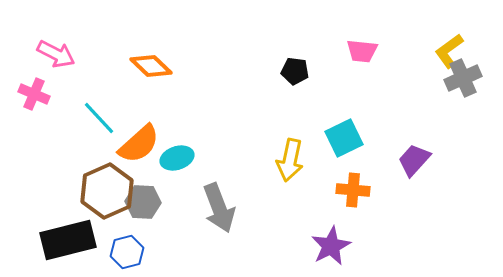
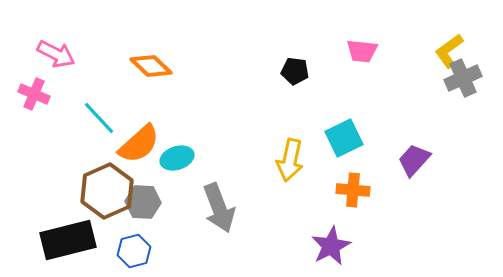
blue hexagon: moved 7 px right, 1 px up
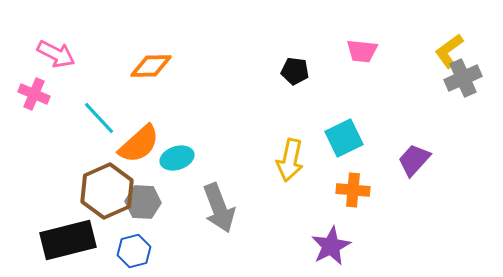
orange diamond: rotated 45 degrees counterclockwise
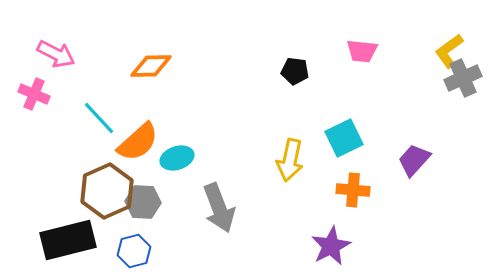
orange semicircle: moved 1 px left, 2 px up
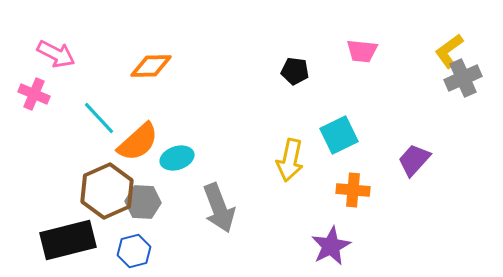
cyan square: moved 5 px left, 3 px up
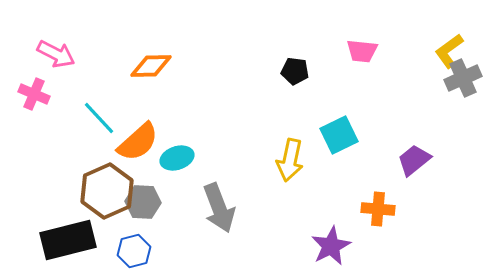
purple trapezoid: rotated 9 degrees clockwise
orange cross: moved 25 px right, 19 px down
